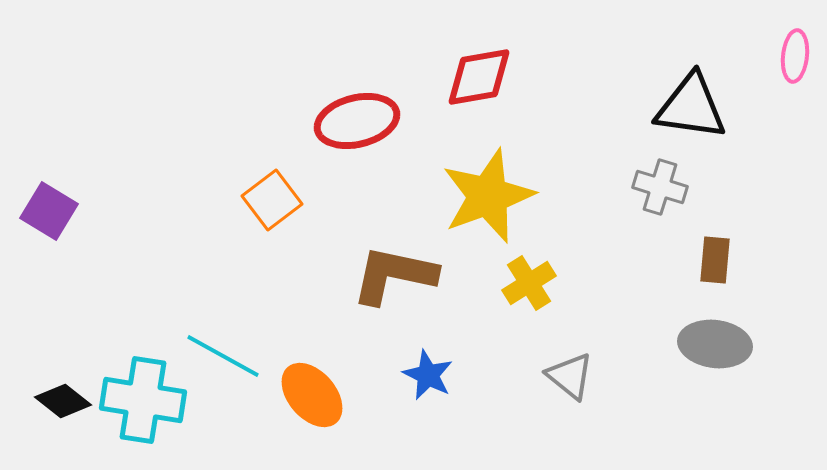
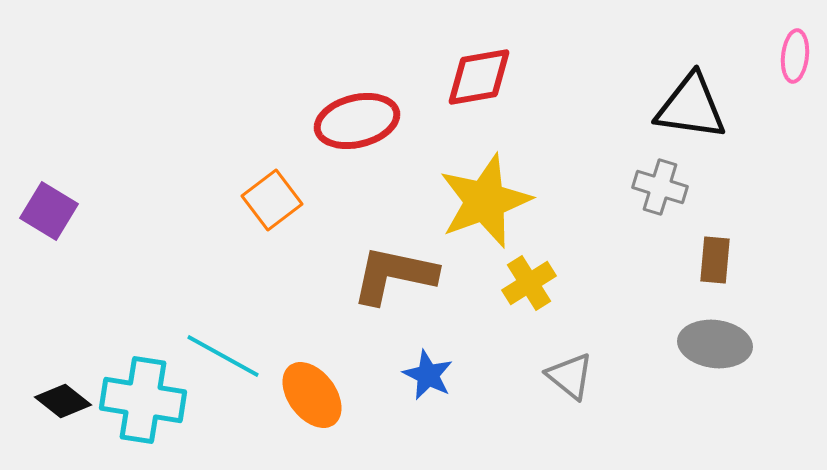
yellow star: moved 3 px left, 5 px down
orange ellipse: rotated 4 degrees clockwise
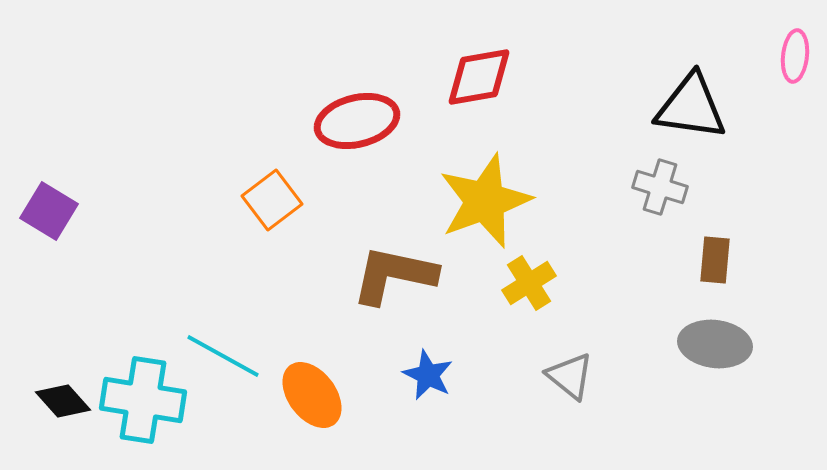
black diamond: rotated 10 degrees clockwise
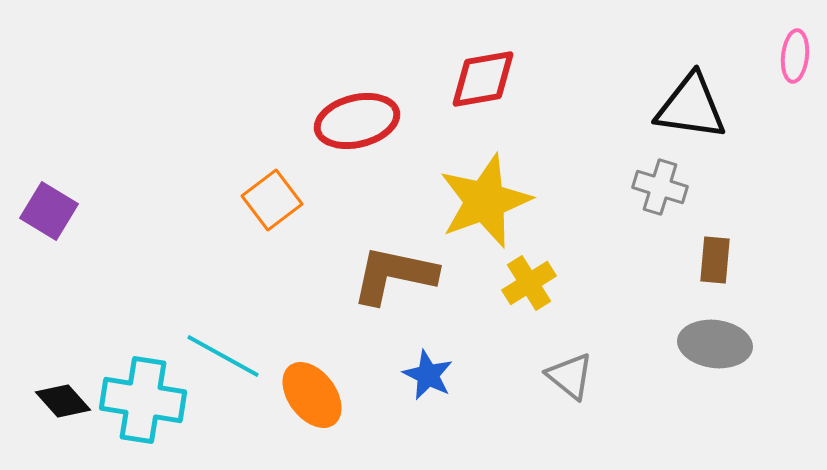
red diamond: moved 4 px right, 2 px down
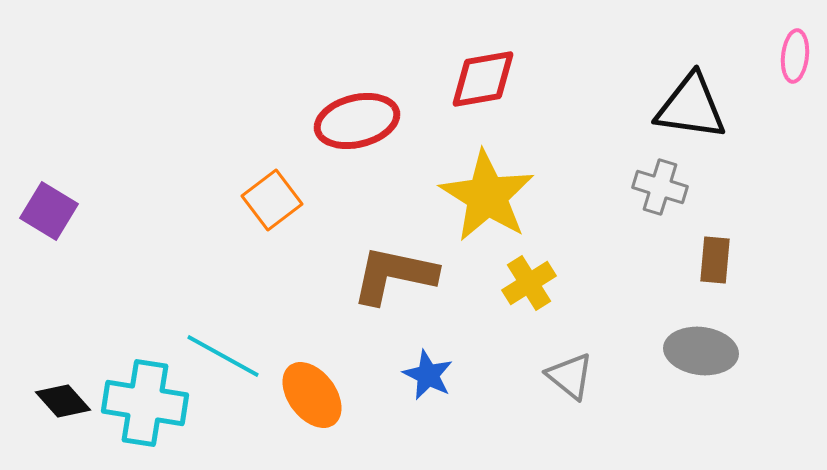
yellow star: moved 2 px right, 5 px up; rotated 20 degrees counterclockwise
gray ellipse: moved 14 px left, 7 px down
cyan cross: moved 2 px right, 3 px down
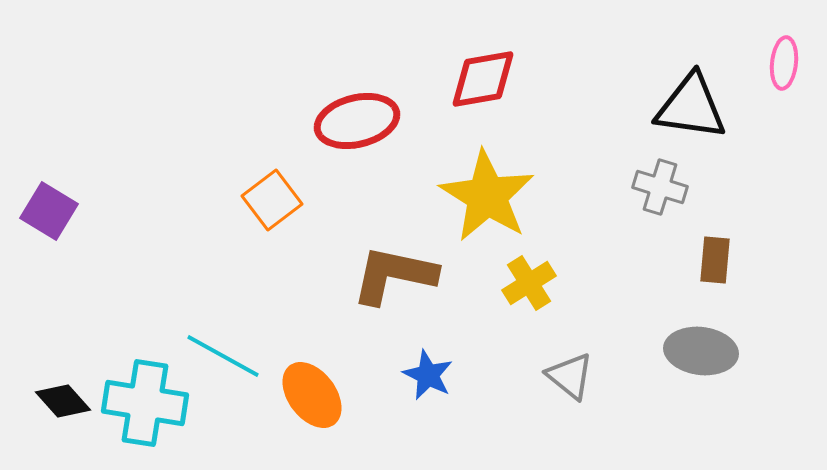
pink ellipse: moved 11 px left, 7 px down
